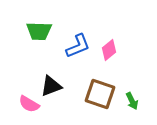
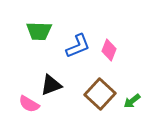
pink diamond: rotated 30 degrees counterclockwise
black triangle: moved 1 px up
brown square: rotated 24 degrees clockwise
green arrow: rotated 78 degrees clockwise
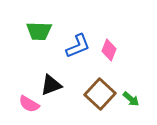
green arrow: moved 1 px left, 2 px up; rotated 102 degrees counterclockwise
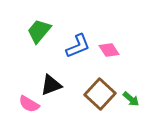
green trapezoid: rotated 128 degrees clockwise
pink diamond: rotated 55 degrees counterclockwise
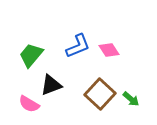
green trapezoid: moved 8 px left, 24 px down
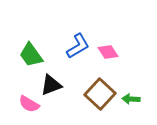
blue L-shape: rotated 8 degrees counterclockwise
pink diamond: moved 1 px left, 2 px down
green trapezoid: rotated 76 degrees counterclockwise
green arrow: rotated 144 degrees clockwise
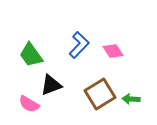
blue L-shape: moved 1 px right, 1 px up; rotated 16 degrees counterclockwise
pink diamond: moved 5 px right, 1 px up
brown square: rotated 16 degrees clockwise
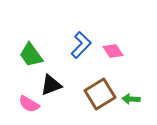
blue L-shape: moved 2 px right
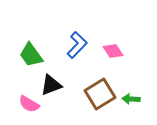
blue L-shape: moved 4 px left
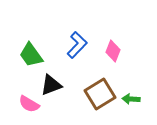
pink diamond: rotated 55 degrees clockwise
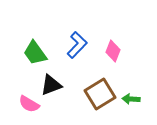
green trapezoid: moved 4 px right, 2 px up
